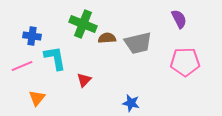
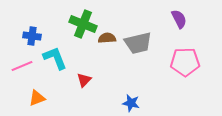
cyan L-shape: rotated 12 degrees counterclockwise
orange triangle: rotated 30 degrees clockwise
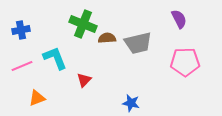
blue cross: moved 11 px left, 6 px up; rotated 18 degrees counterclockwise
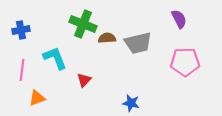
pink line: moved 4 px down; rotated 60 degrees counterclockwise
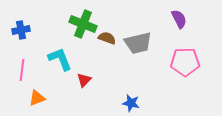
brown semicircle: rotated 24 degrees clockwise
cyan L-shape: moved 5 px right, 1 px down
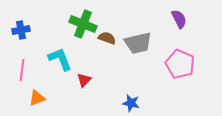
pink pentagon: moved 5 px left, 2 px down; rotated 24 degrees clockwise
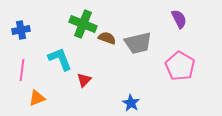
pink pentagon: moved 2 px down; rotated 8 degrees clockwise
blue star: rotated 18 degrees clockwise
